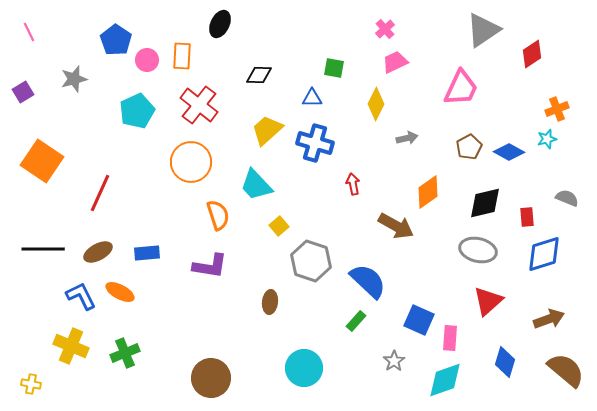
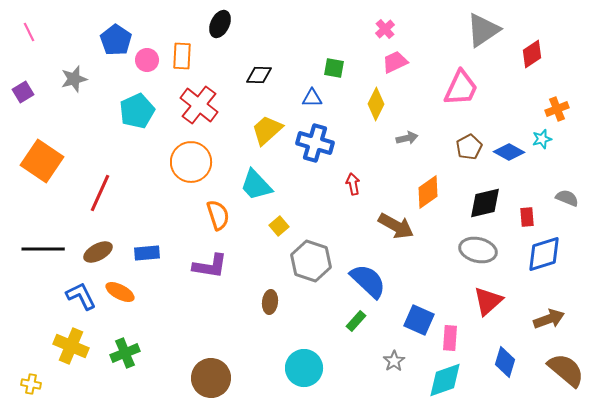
cyan star at (547, 139): moved 5 px left
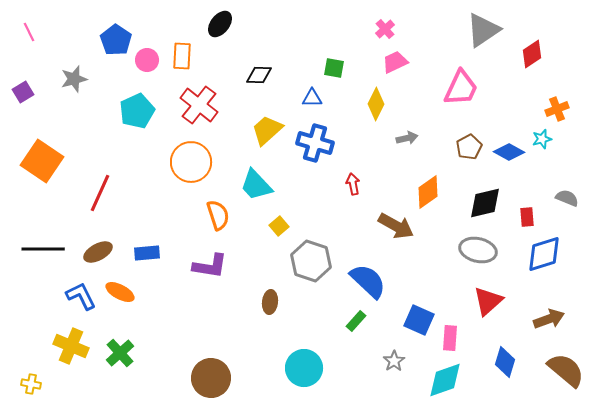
black ellipse at (220, 24): rotated 12 degrees clockwise
green cross at (125, 353): moved 5 px left; rotated 20 degrees counterclockwise
